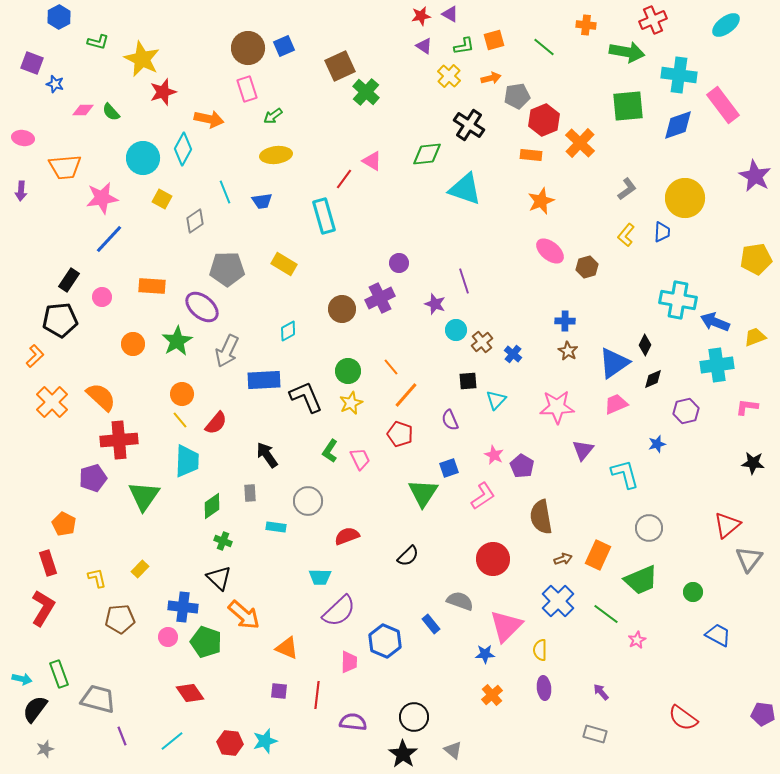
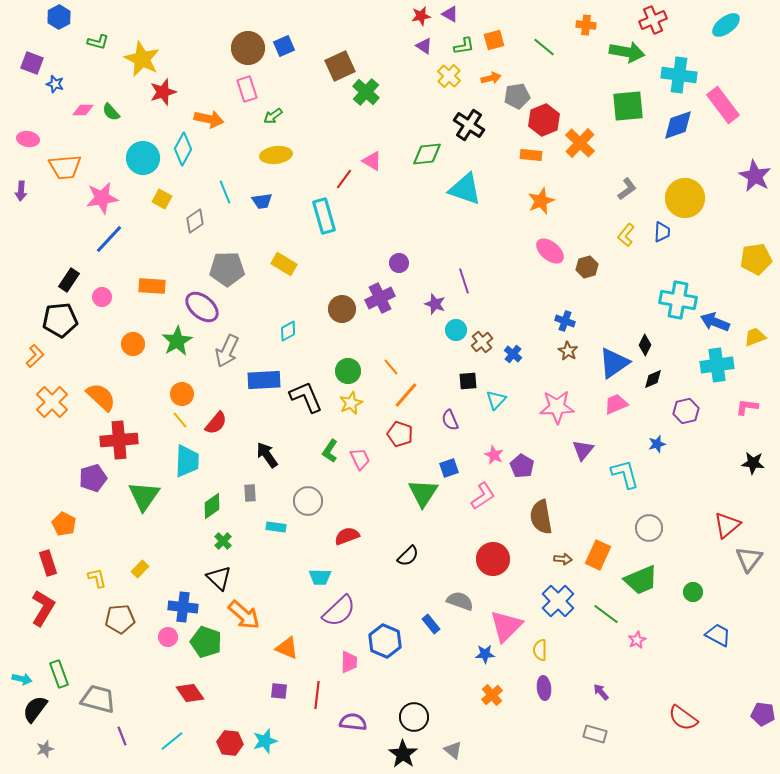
pink ellipse at (23, 138): moved 5 px right, 1 px down
blue cross at (565, 321): rotated 18 degrees clockwise
green cross at (223, 541): rotated 24 degrees clockwise
brown arrow at (563, 559): rotated 24 degrees clockwise
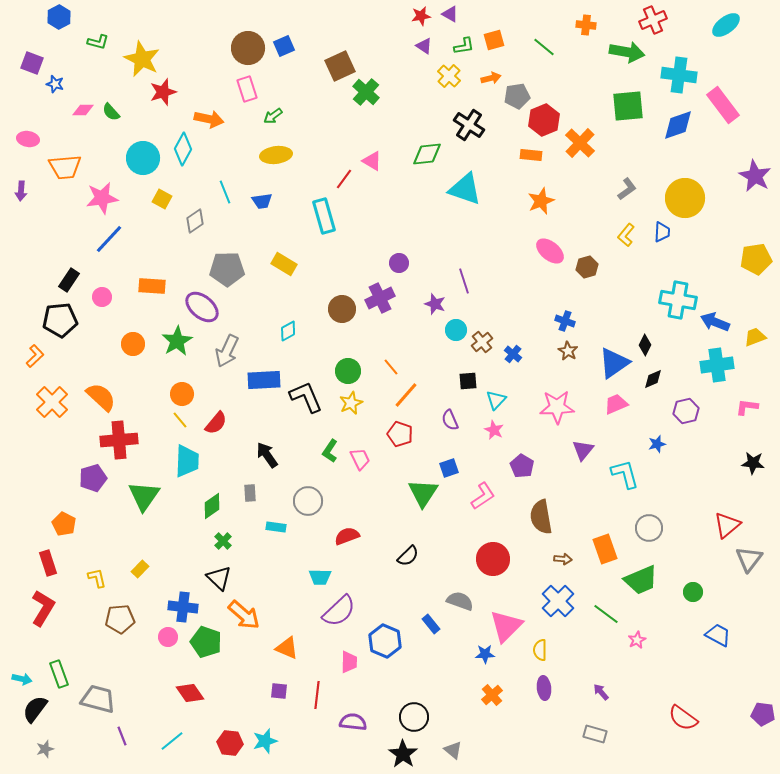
pink star at (494, 455): moved 25 px up
orange rectangle at (598, 555): moved 7 px right, 6 px up; rotated 44 degrees counterclockwise
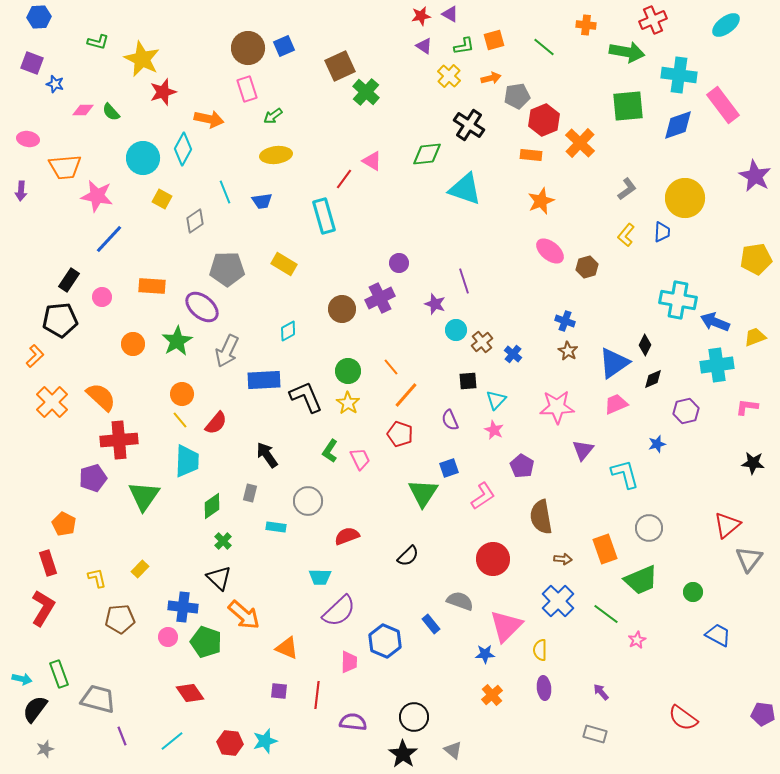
blue hexagon at (59, 17): moved 20 px left; rotated 25 degrees clockwise
pink star at (102, 198): moved 5 px left, 2 px up; rotated 20 degrees clockwise
yellow star at (351, 403): moved 3 px left; rotated 15 degrees counterclockwise
gray rectangle at (250, 493): rotated 18 degrees clockwise
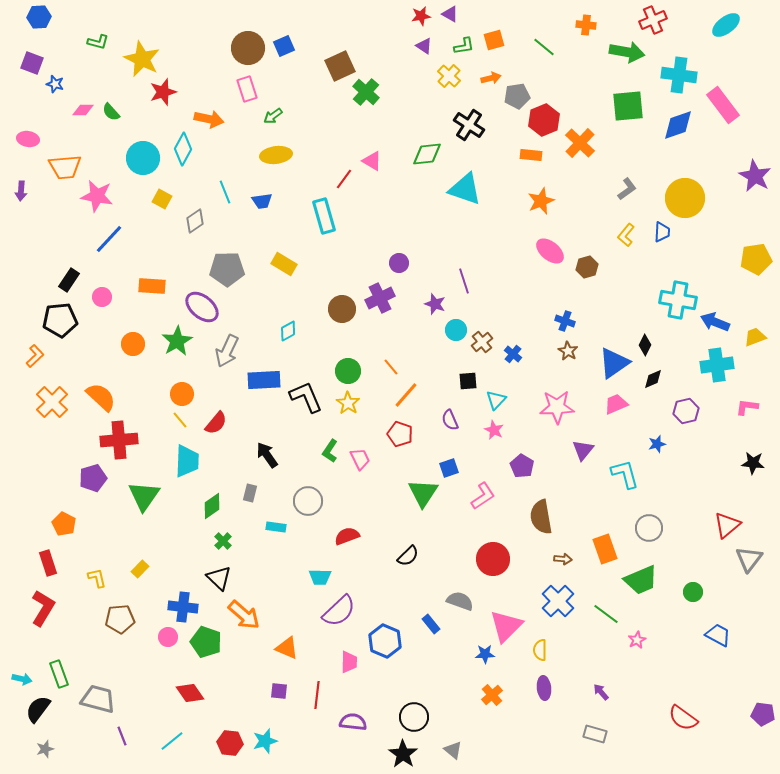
black semicircle at (35, 709): moved 3 px right
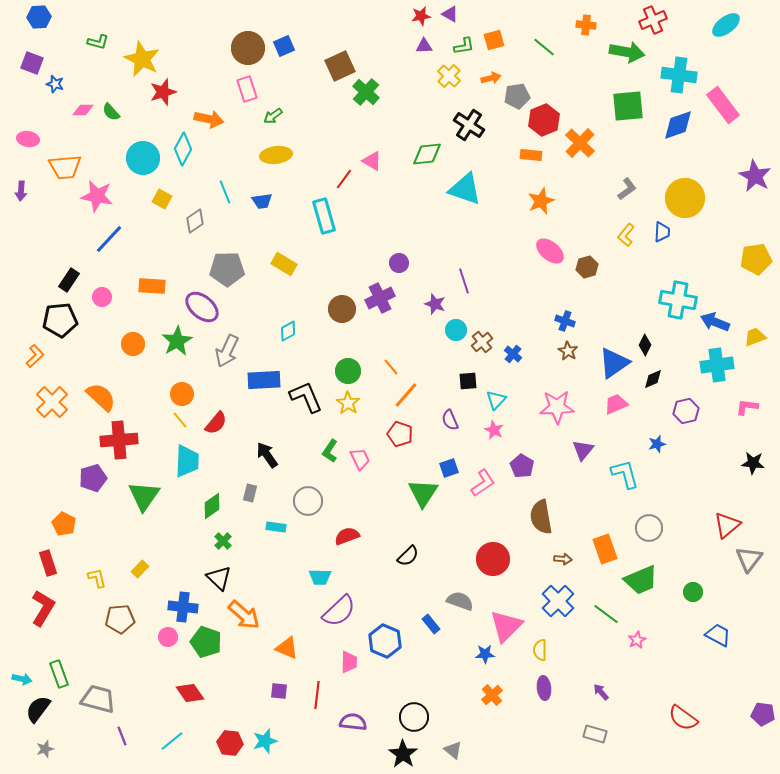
purple triangle at (424, 46): rotated 36 degrees counterclockwise
pink L-shape at (483, 496): moved 13 px up
